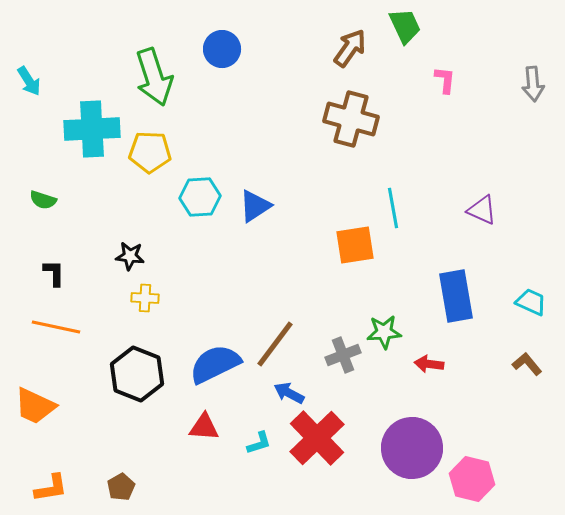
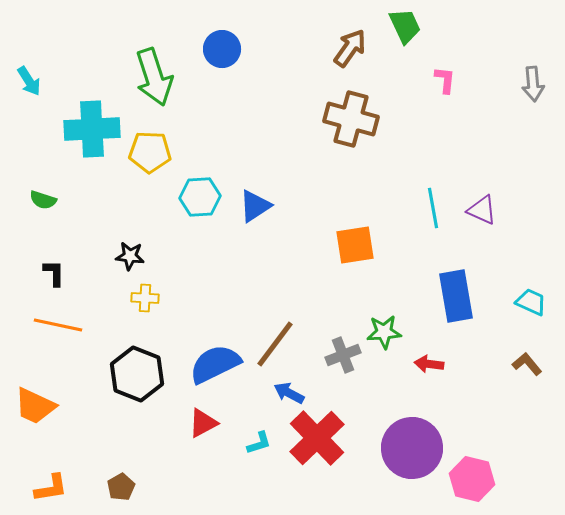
cyan line: moved 40 px right
orange line: moved 2 px right, 2 px up
red triangle: moved 1 px left, 4 px up; rotated 32 degrees counterclockwise
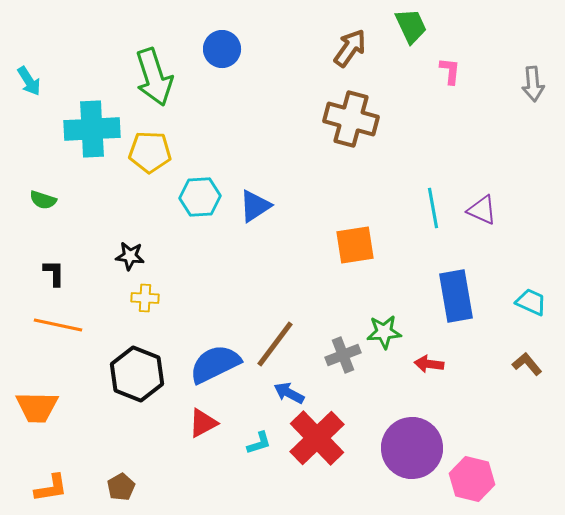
green trapezoid: moved 6 px right
pink L-shape: moved 5 px right, 9 px up
orange trapezoid: moved 2 px right, 1 px down; rotated 24 degrees counterclockwise
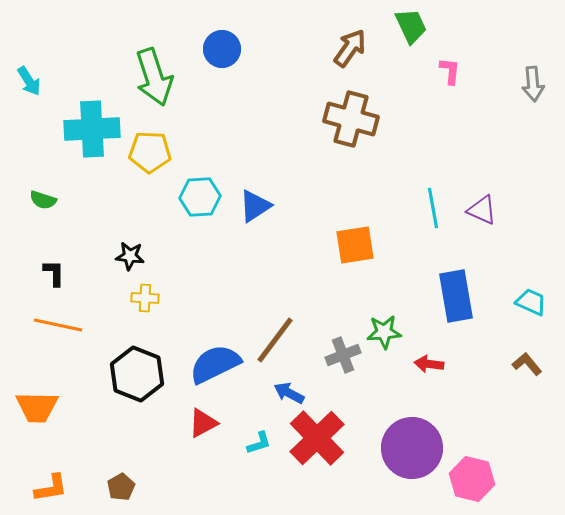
brown line: moved 4 px up
